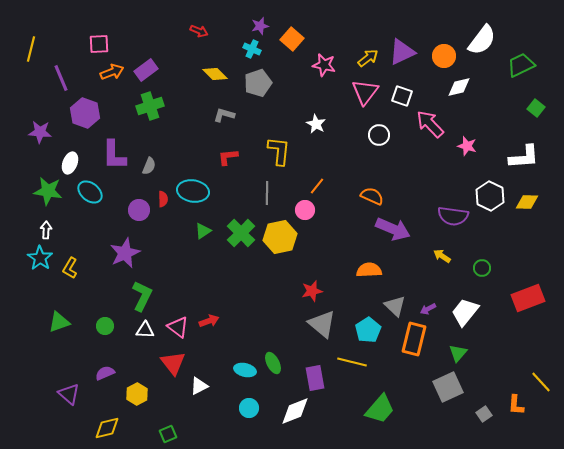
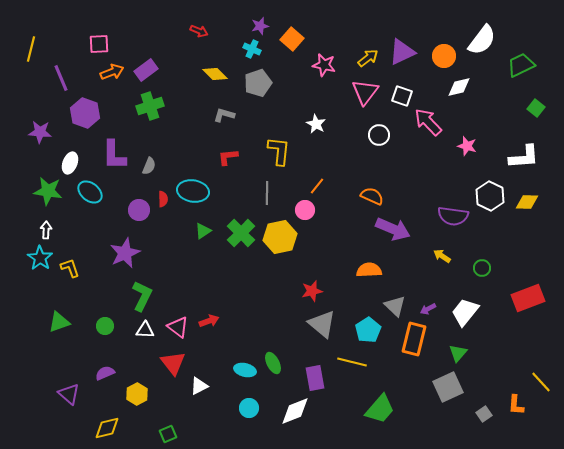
pink arrow at (430, 124): moved 2 px left, 2 px up
yellow L-shape at (70, 268): rotated 130 degrees clockwise
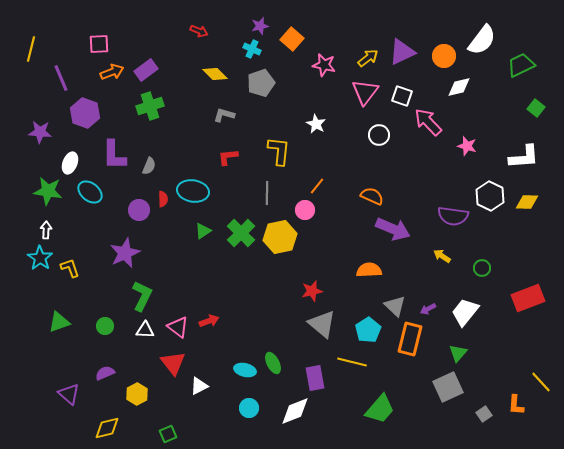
gray pentagon at (258, 83): moved 3 px right
orange rectangle at (414, 339): moved 4 px left
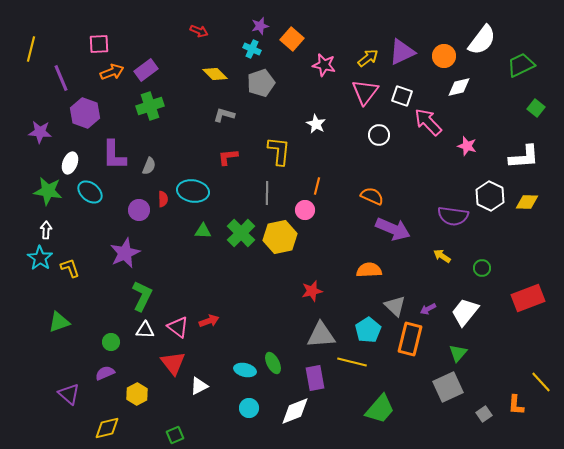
orange line at (317, 186): rotated 24 degrees counterclockwise
green triangle at (203, 231): rotated 36 degrees clockwise
gray triangle at (322, 324): moved 1 px left, 11 px down; rotated 44 degrees counterclockwise
green circle at (105, 326): moved 6 px right, 16 px down
green square at (168, 434): moved 7 px right, 1 px down
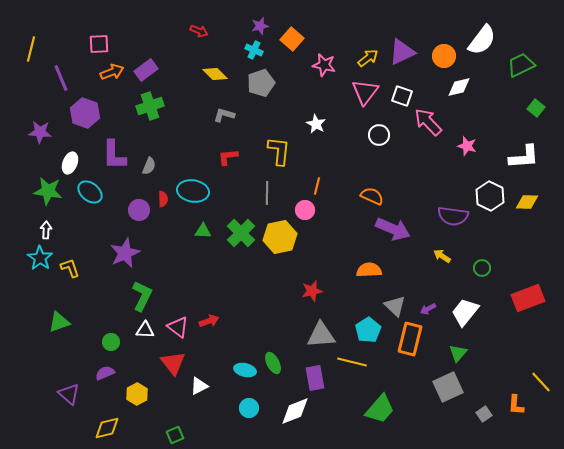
cyan cross at (252, 49): moved 2 px right, 1 px down
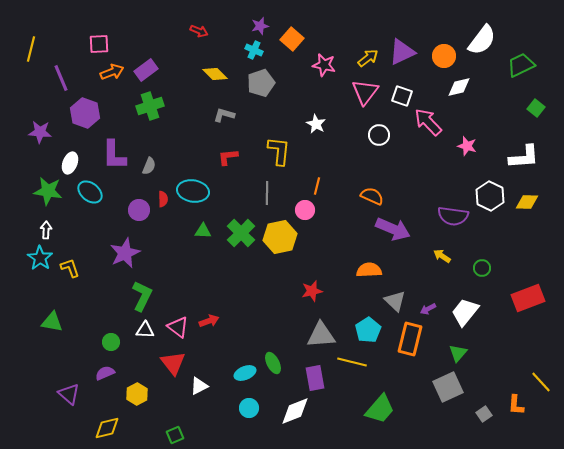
gray triangle at (395, 306): moved 5 px up
green triangle at (59, 322): moved 7 px left; rotated 30 degrees clockwise
cyan ellipse at (245, 370): moved 3 px down; rotated 35 degrees counterclockwise
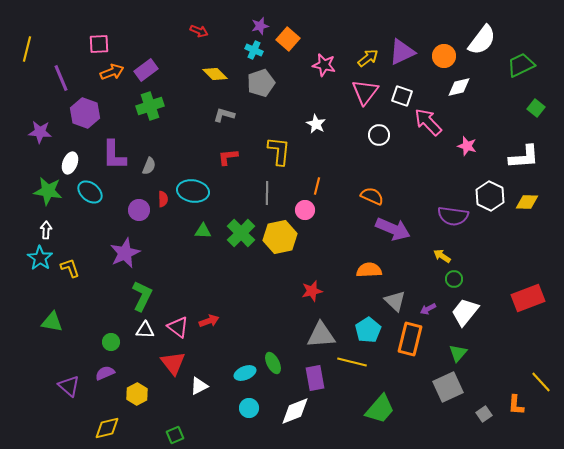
orange square at (292, 39): moved 4 px left
yellow line at (31, 49): moved 4 px left
green circle at (482, 268): moved 28 px left, 11 px down
purple triangle at (69, 394): moved 8 px up
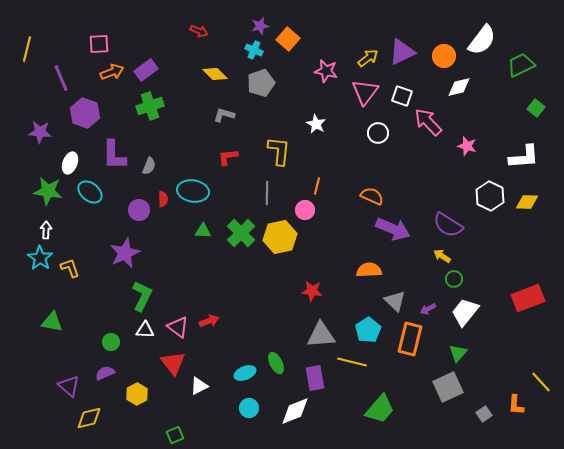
pink star at (324, 65): moved 2 px right, 6 px down
white circle at (379, 135): moved 1 px left, 2 px up
purple semicircle at (453, 216): moved 5 px left, 9 px down; rotated 24 degrees clockwise
red star at (312, 291): rotated 20 degrees clockwise
green ellipse at (273, 363): moved 3 px right
yellow diamond at (107, 428): moved 18 px left, 10 px up
